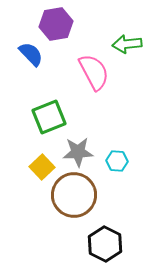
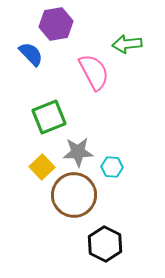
cyan hexagon: moved 5 px left, 6 px down
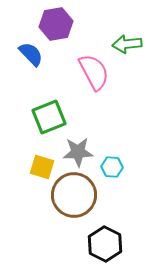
yellow square: rotated 30 degrees counterclockwise
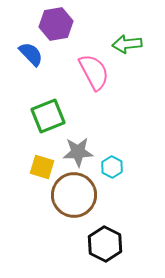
green square: moved 1 px left, 1 px up
cyan hexagon: rotated 25 degrees clockwise
